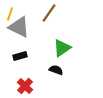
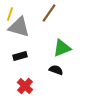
gray triangle: rotated 10 degrees counterclockwise
green triangle: rotated 12 degrees clockwise
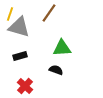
green triangle: rotated 18 degrees clockwise
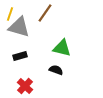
brown line: moved 4 px left
green triangle: rotated 18 degrees clockwise
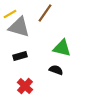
yellow line: rotated 40 degrees clockwise
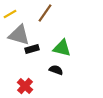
gray triangle: moved 8 px down
black rectangle: moved 12 px right, 7 px up
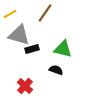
green triangle: moved 1 px right, 1 px down
